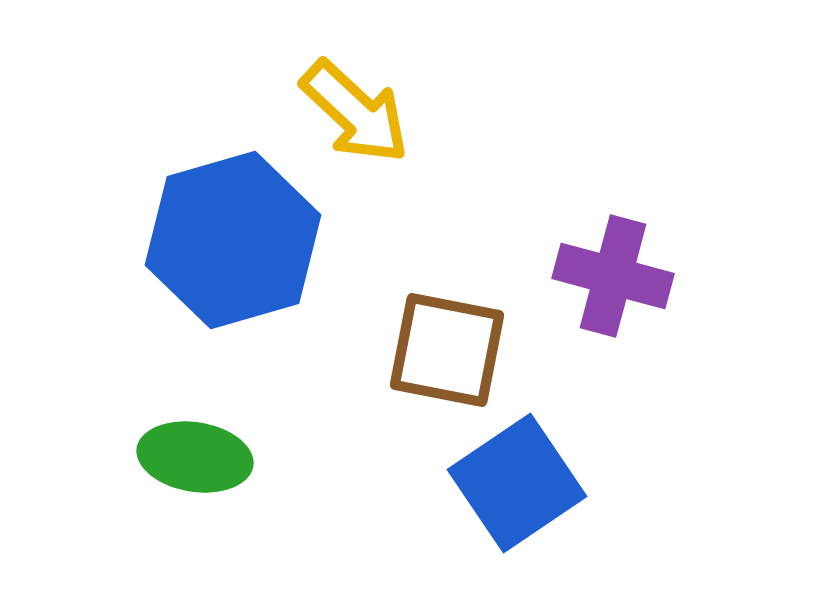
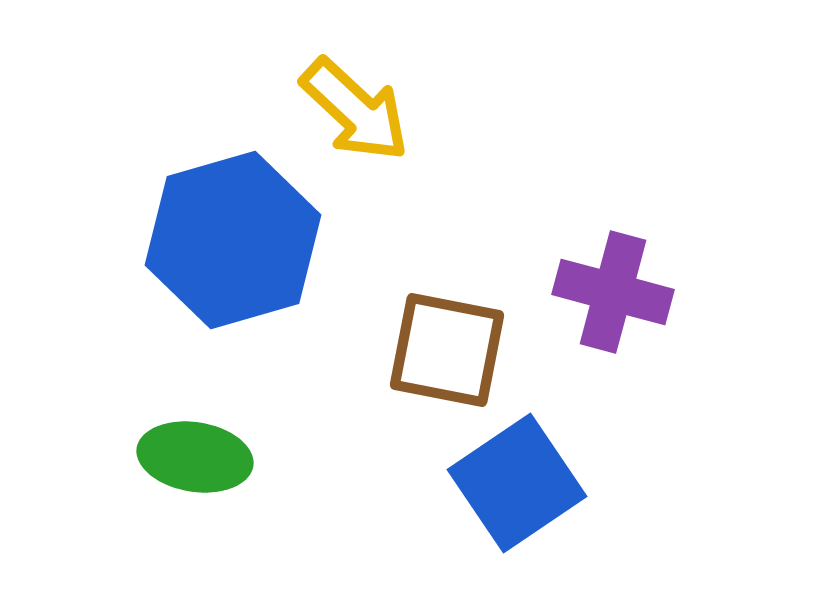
yellow arrow: moved 2 px up
purple cross: moved 16 px down
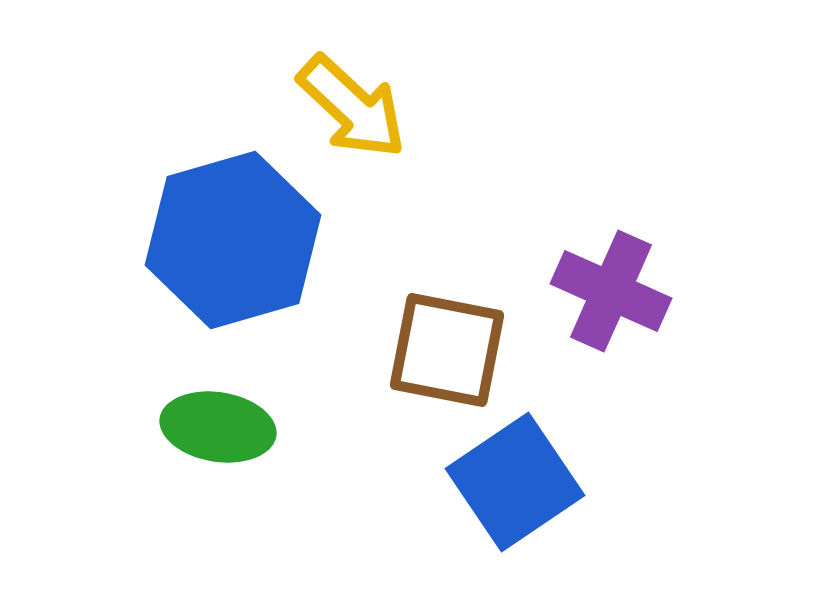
yellow arrow: moved 3 px left, 3 px up
purple cross: moved 2 px left, 1 px up; rotated 9 degrees clockwise
green ellipse: moved 23 px right, 30 px up
blue square: moved 2 px left, 1 px up
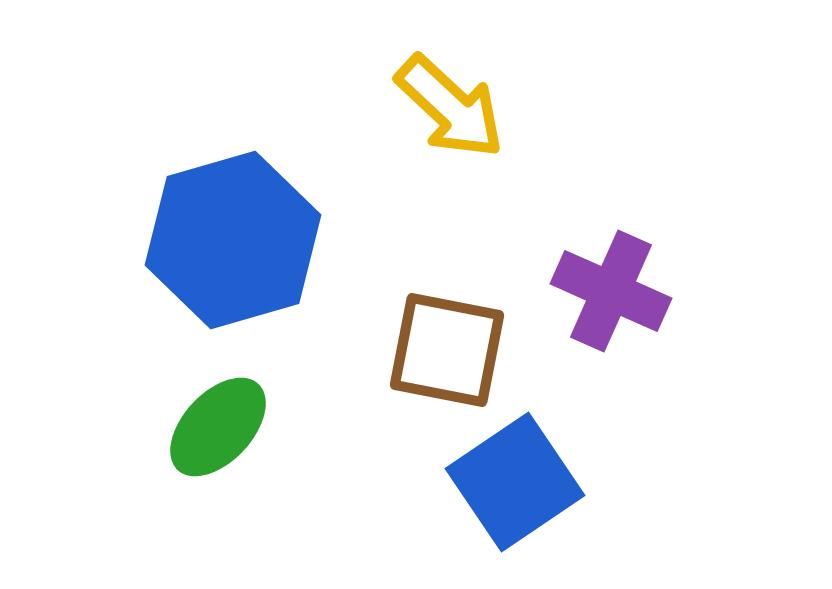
yellow arrow: moved 98 px right
green ellipse: rotated 56 degrees counterclockwise
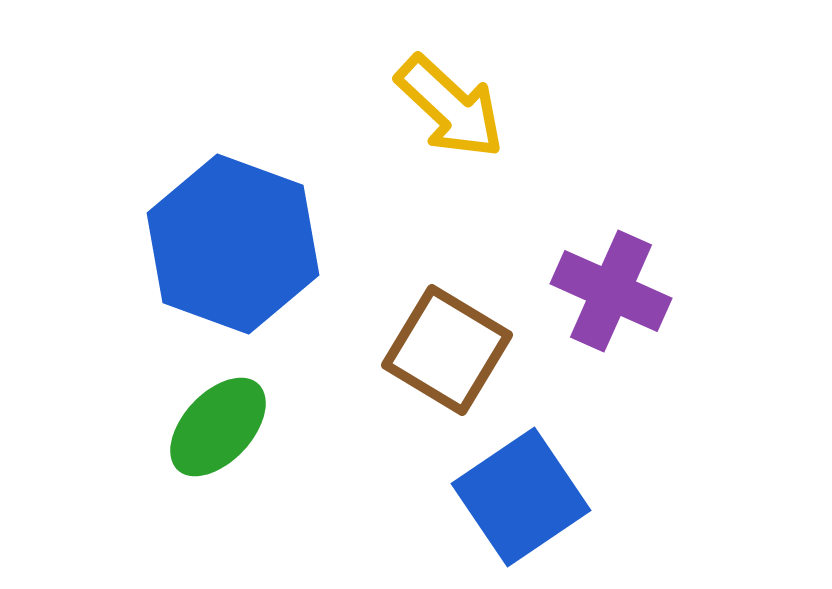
blue hexagon: moved 4 px down; rotated 24 degrees counterclockwise
brown square: rotated 20 degrees clockwise
blue square: moved 6 px right, 15 px down
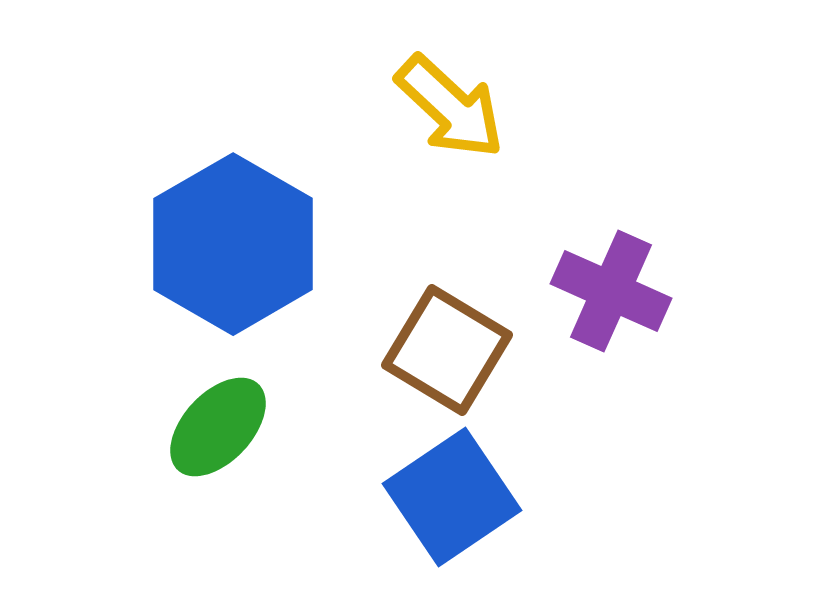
blue hexagon: rotated 10 degrees clockwise
blue square: moved 69 px left
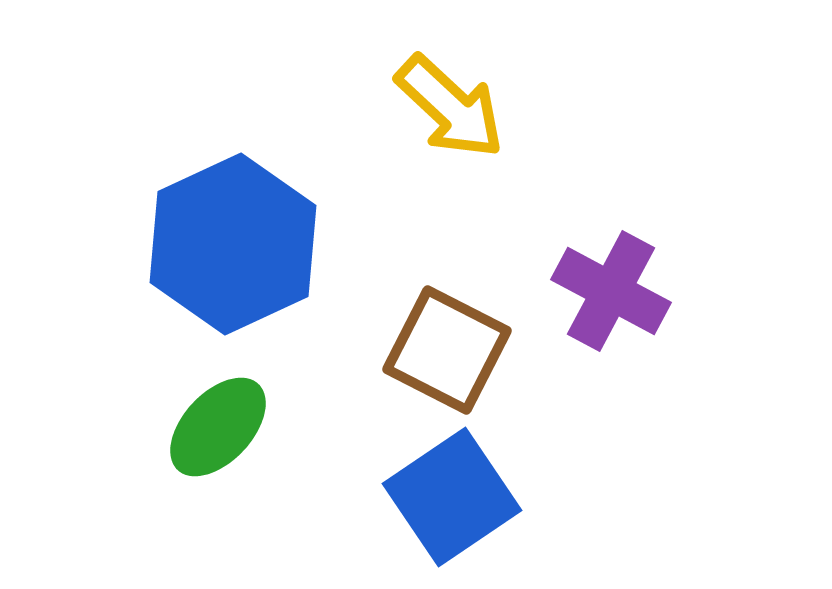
blue hexagon: rotated 5 degrees clockwise
purple cross: rotated 4 degrees clockwise
brown square: rotated 4 degrees counterclockwise
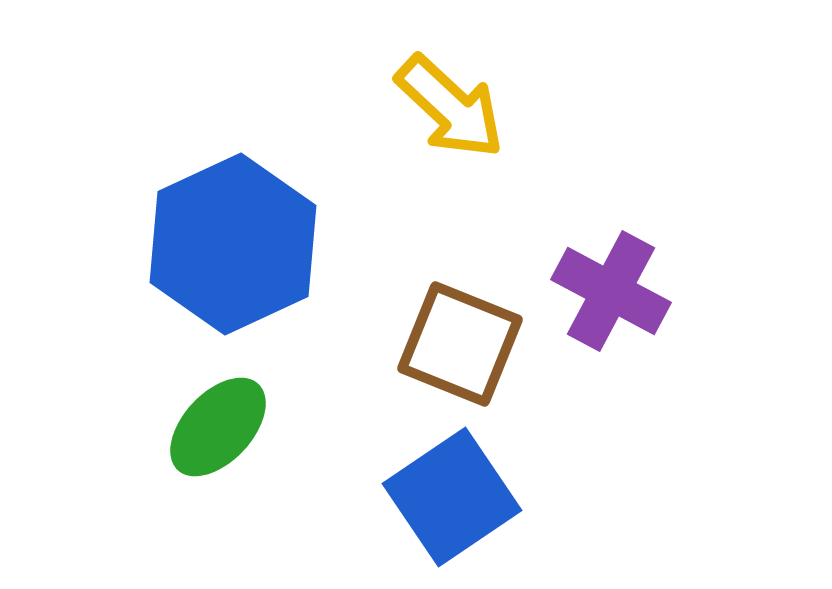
brown square: moved 13 px right, 6 px up; rotated 5 degrees counterclockwise
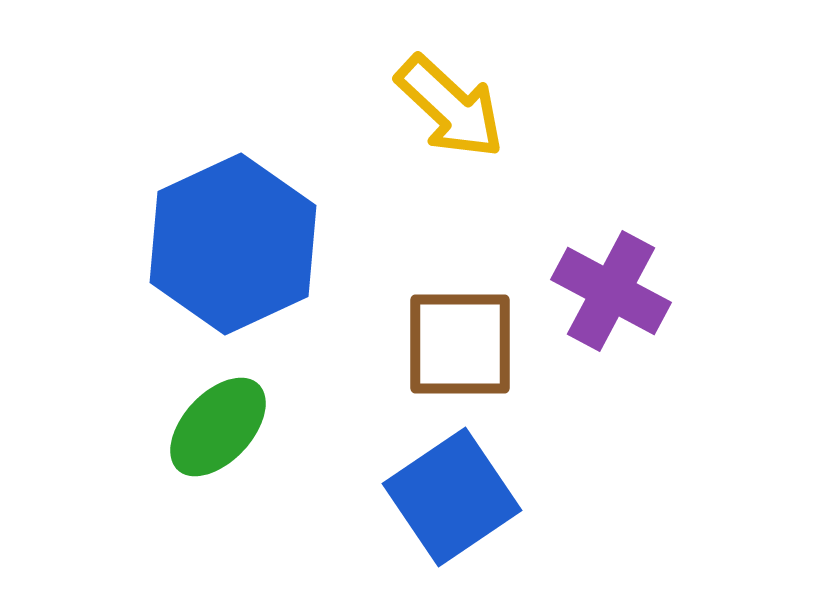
brown square: rotated 22 degrees counterclockwise
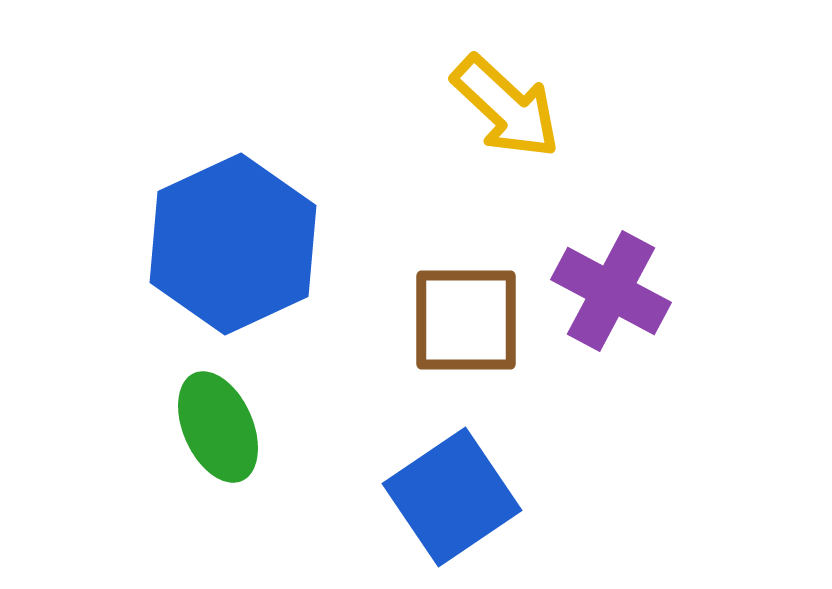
yellow arrow: moved 56 px right
brown square: moved 6 px right, 24 px up
green ellipse: rotated 67 degrees counterclockwise
